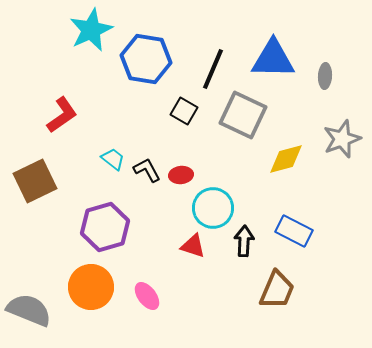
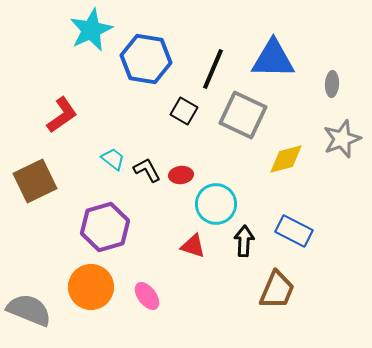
gray ellipse: moved 7 px right, 8 px down
cyan circle: moved 3 px right, 4 px up
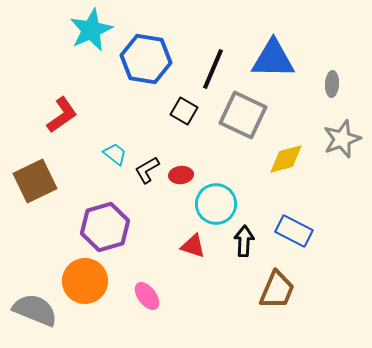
cyan trapezoid: moved 2 px right, 5 px up
black L-shape: rotated 92 degrees counterclockwise
orange circle: moved 6 px left, 6 px up
gray semicircle: moved 6 px right
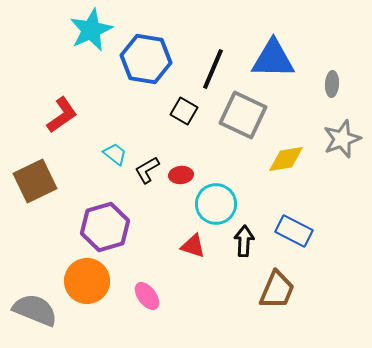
yellow diamond: rotated 6 degrees clockwise
orange circle: moved 2 px right
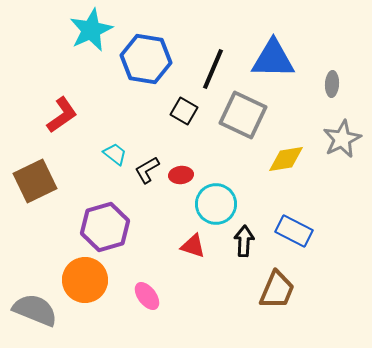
gray star: rotated 6 degrees counterclockwise
orange circle: moved 2 px left, 1 px up
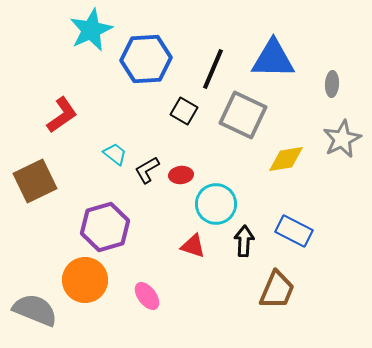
blue hexagon: rotated 12 degrees counterclockwise
